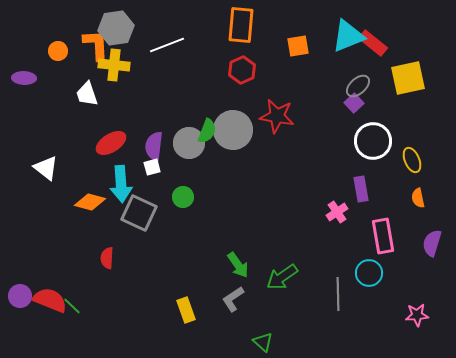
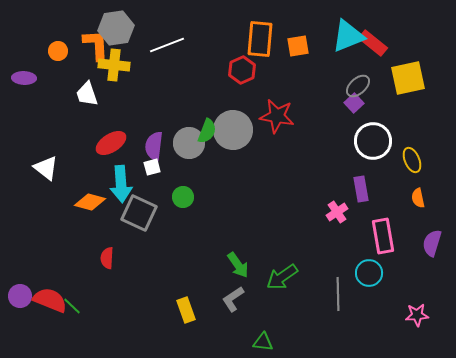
orange rectangle at (241, 25): moved 19 px right, 14 px down
green triangle at (263, 342): rotated 35 degrees counterclockwise
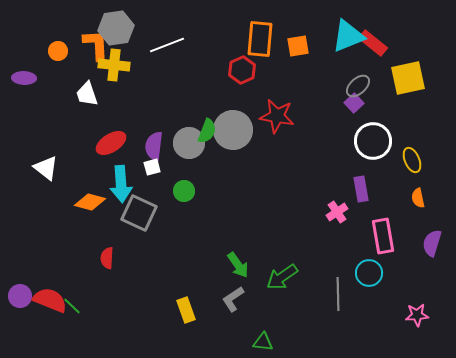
green circle at (183, 197): moved 1 px right, 6 px up
